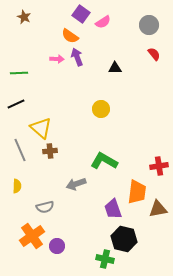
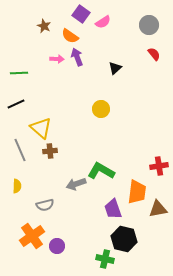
brown star: moved 20 px right, 9 px down
black triangle: rotated 40 degrees counterclockwise
green L-shape: moved 3 px left, 10 px down
gray semicircle: moved 2 px up
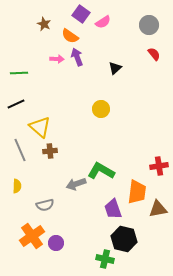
brown star: moved 2 px up
yellow triangle: moved 1 px left, 1 px up
purple circle: moved 1 px left, 3 px up
